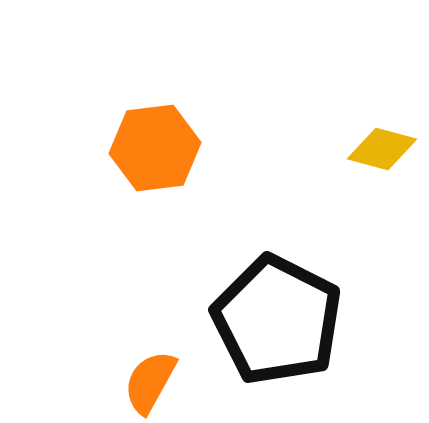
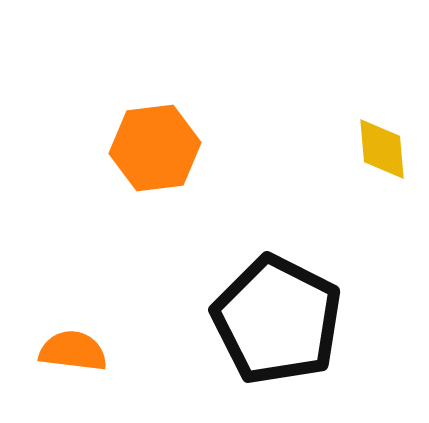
yellow diamond: rotated 70 degrees clockwise
orange semicircle: moved 77 px left, 31 px up; rotated 68 degrees clockwise
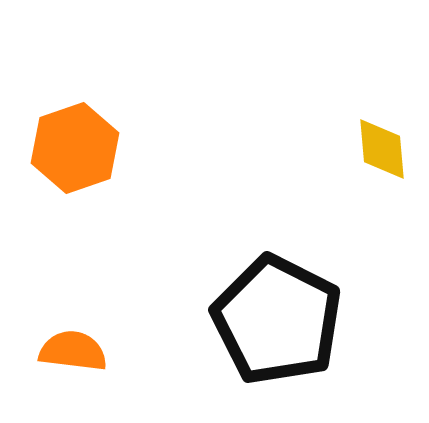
orange hexagon: moved 80 px left; rotated 12 degrees counterclockwise
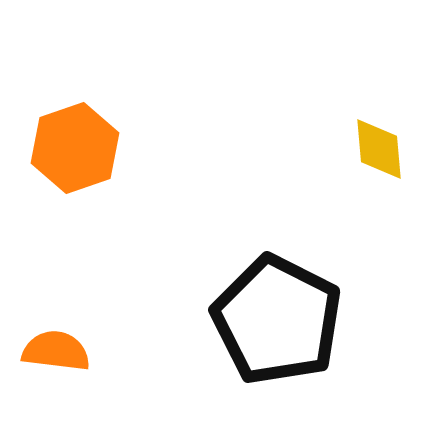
yellow diamond: moved 3 px left
orange semicircle: moved 17 px left
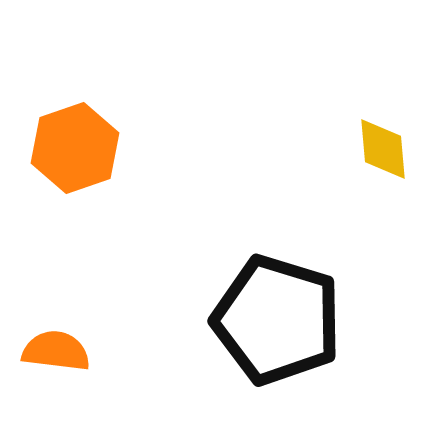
yellow diamond: moved 4 px right
black pentagon: rotated 10 degrees counterclockwise
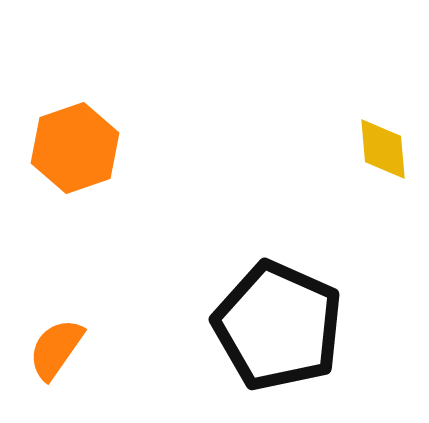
black pentagon: moved 1 px right, 6 px down; rotated 7 degrees clockwise
orange semicircle: moved 2 px up; rotated 62 degrees counterclockwise
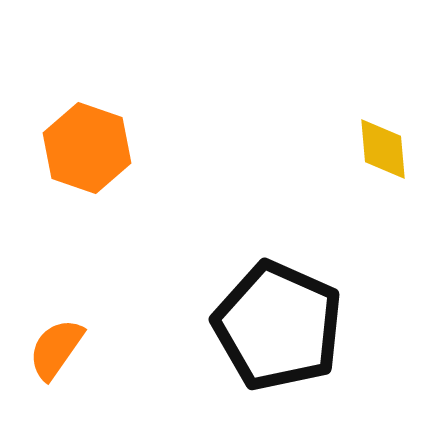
orange hexagon: moved 12 px right; rotated 22 degrees counterclockwise
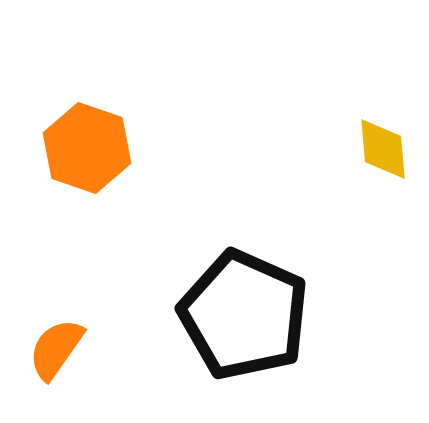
black pentagon: moved 34 px left, 11 px up
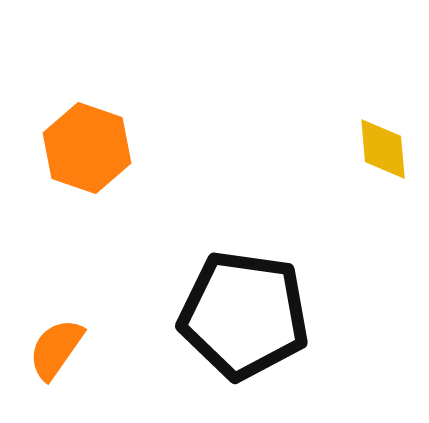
black pentagon: rotated 16 degrees counterclockwise
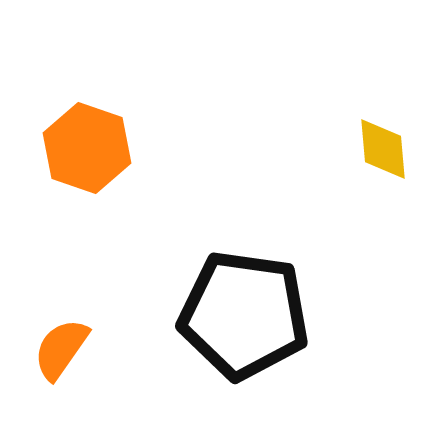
orange semicircle: moved 5 px right
